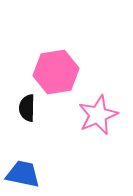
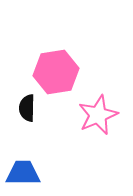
blue trapezoid: moved 1 px up; rotated 12 degrees counterclockwise
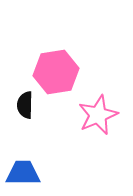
black semicircle: moved 2 px left, 3 px up
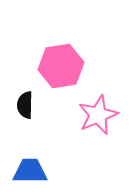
pink hexagon: moved 5 px right, 6 px up
blue trapezoid: moved 7 px right, 2 px up
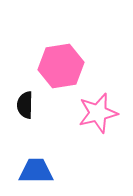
pink star: moved 2 px up; rotated 9 degrees clockwise
blue trapezoid: moved 6 px right
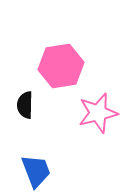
blue trapezoid: rotated 69 degrees clockwise
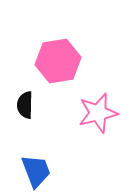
pink hexagon: moved 3 px left, 5 px up
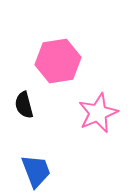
black semicircle: moved 1 px left; rotated 16 degrees counterclockwise
pink star: rotated 9 degrees counterclockwise
